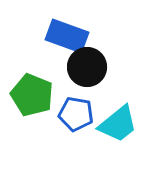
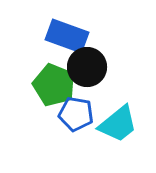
green pentagon: moved 22 px right, 10 px up
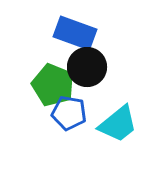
blue rectangle: moved 8 px right, 3 px up
green pentagon: moved 1 px left
blue pentagon: moved 7 px left, 1 px up
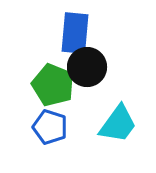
blue rectangle: rotated 75 degrees clockwise
blue pentagon: moved 19 px left, 14 px down; rotated 8 degrees clockwise
cyan trapezoid: rotated 15 degrees counterclockwise
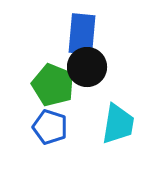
blue rectangle: moved 7 px right, 1 px down
cyan trapezoid: rotated 27 degrees counterclockwise
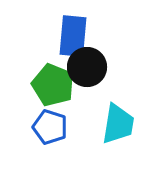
blue rectangle: moved 9 px left, 2 px down
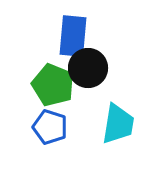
black circle: moved 1 px right, 1 px down
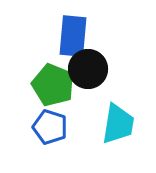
black circle: moved 1 px down
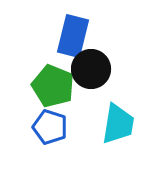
blue rectangle: rotated 9 degrees clockwise
black circle: moved 3 px right
green pentagon: moved 1 px down
